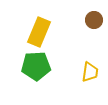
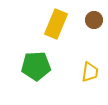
yellow rectangle: moved 17 px right, 8 px up
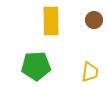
yellow rectangle: moved 5 px left, 3 px up; rotated 24 degrees counterclockwise
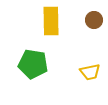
green pentagon: moved 3 px left, 2 px up; rotated 12 degrees clockwise
yellow trapezoid: rotated 70 degrees clockwise
